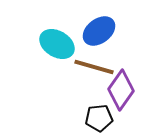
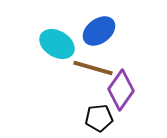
brown line: moved 1 px left, 1 px down
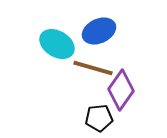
blue ellipse: rotated 12 degrees clockwise
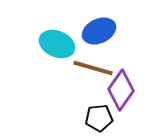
cyan ellipse: rotated 8 degrees counterclockwise
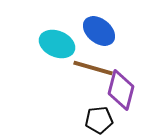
blue ellipse: rotated 64 degrees clockwise
purple diamond: rotated 21 degrees counterclockwise
black pentagon: moved 2 px down
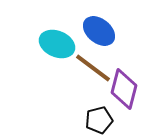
brown line: rotated 21 degrees clockwise
purple diamond: moved 3 px right, 1 px up
black pentagon: rotated 8 degrees counterclockwise
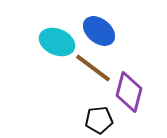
cyan ellipse: moved 2 px up
purple diamond: moved 5 px right, 3 px down
black pentagon: rotated 8 degrees clockwise
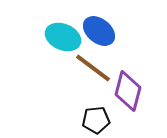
cyan ellipse: moved 6 px right, 5 px up
purple diamond: moved 1 px left, 1 px up
black pentagon: moved 3 px left
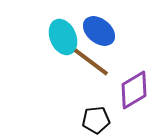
cyan ellipse: rotated 44 degrees clockwise
brown line: moved 2 px left, 6 px up
purple diamond: moved 6 px right, 1 px up; rotated 45 degrees clockwise
